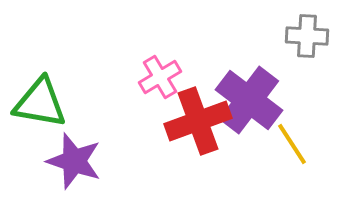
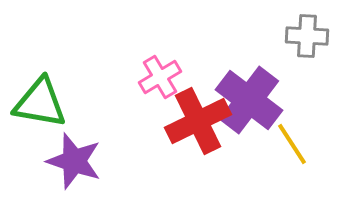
red cross: rotated 6 degrees counterclockwise
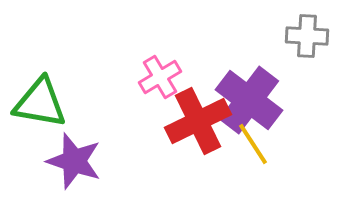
yellow line: moved 39 px left
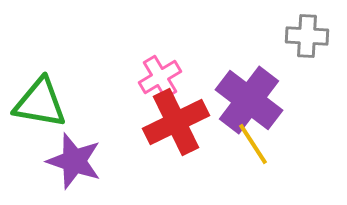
red cross: moved 22 px left, 1 px down
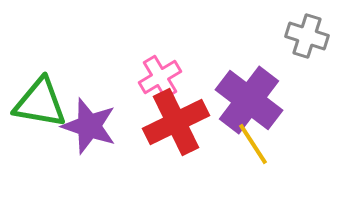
gray cross: rotated 15 degrees clockwise
purple star: moved 15 px right, 35 px up
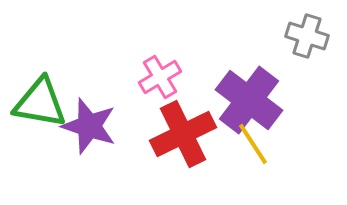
red cross: moved 7 px right, 12 px down
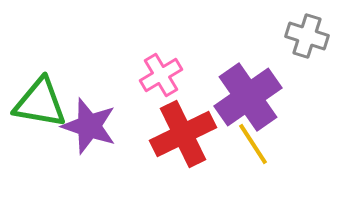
pink cross: moved 1 px right, 2 px up
purple cross: moved 1 px left, 3 px up; rotated 18 degrees clockwise
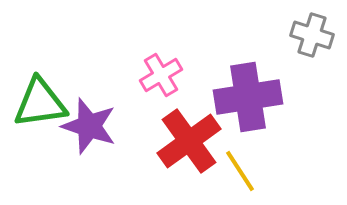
gray cross: moved 5 px right, 1 px up
purple cross: rotated 26 degrees clockwise
green triangle: rotated 18 degrees counterclockwise
red cross: moved 6 px right, 7 px down; rotated 10 degrees counterclockwise
yellow line: moved 13 px left, 27 px down
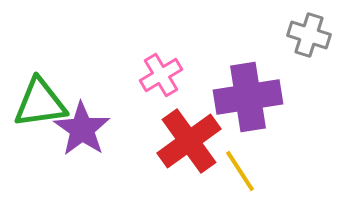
gray cross: moved 3 px left
purple star: moved 7 px left, 3 px down; rotated 16 degrees clockwise
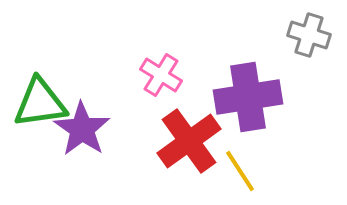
pink cross: rotated 27 degrees counterclockwise
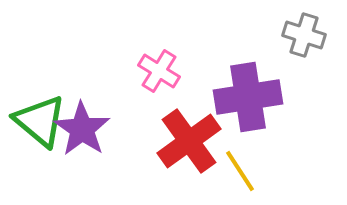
gray cross: moved 5 px left
pink cross: moved 2 px left, 4 px up
green triangle: moved 18 px down; rotated 48 degrees clockwise
